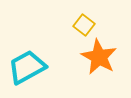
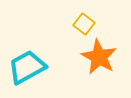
yellow square: moved 1 px up
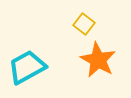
orange star: moved 1 px left, 3 px down
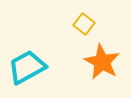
orange star: moved 4 px right, 2 px down
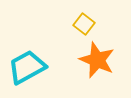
orange star: moved 5 px left, 2 px up; rotated 6 degrees counterclockwise
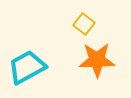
orange star: rotated 24 degrees counterclockwise
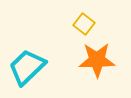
cyan trapezoid: rotated 15 degrees counterclockwise
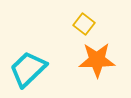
cyan trapezoid: moved 1 px right, 2 px down
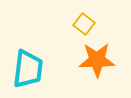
cyan trapezoid: rotated 141 degrees clockwise
